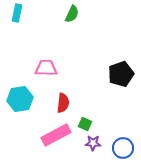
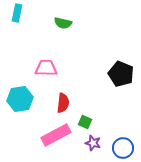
green semicircle: moved 9 px left, 9 px down; rotated 78 degrees clockwise
black pentagon: rotated 30 degrees counterclockwise
green square: moved 2 px up
purple star: rotated 14 degrees clockwise
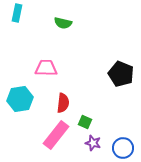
pink rectangle: rotated 24 degrees counterclockwise
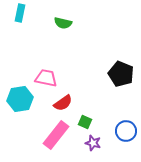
cyan rectangle: moved 3 px right
pink trapezoid: moved 10 px down; rotated 10 degrees clockwise
red semicircle: rotated 48 degrees clockwise
blue circle: moved 3 px right, 17 px up
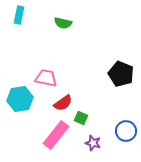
cyan rectangle: moved 1 px left, 2 px down
green square: moved 4 px left, 4 px up
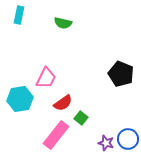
pink trapezoid: rotated 105 degrees clockwise
green square: rotated 16 degrees clockwise
blue circle: moved 2 px right, 8 px down
purple star: moved 13 px right
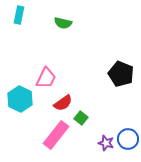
cyan hexagon: rotated 25 degrees counterclockwise
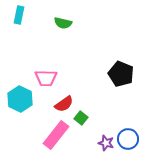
pink trapezoid: rotated 65 degrees clockwise
red semicircle: moved 1 px right, 1 px down
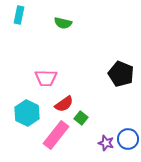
cyan hexagon: moved 7 px right, 14 px down
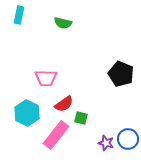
green square: rotated 24 degrees counterclockwise
